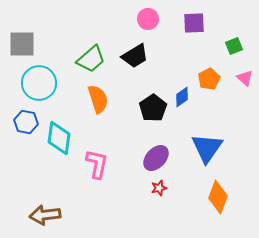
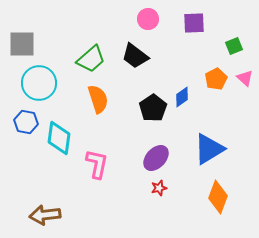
black trapezoid: rotated 68 degrees clockwise
orange pentagon: moved 7 px right
blue triangle: moved 2 px right, 1 px down; rotated 24 degrees clockwise
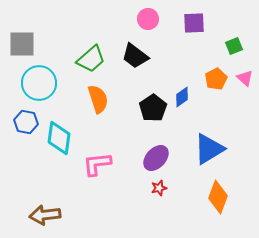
pink L-shape: rotated 108 degrees counterclockwise
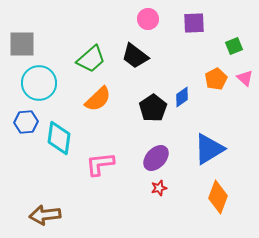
orange semicircle: rotated 64 degrees clockwise
blue hexagon: rotated 15 degrees counterclockwise
pink L-shape: moved 3 px right
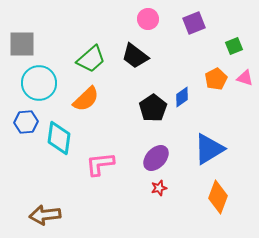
purple square: rotated 20 degrees counterclockwise
pink triangle: rotated 24 degrees counterclockwise
orange semicircle: moved 12 px left
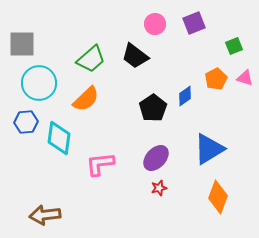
pink circle: moved 7 px right, 5 px down
blue diamond: moved 3 px right, 1 px up
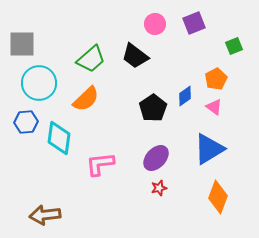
pink triangle: moved 31 px left, 29 px down; rotated 18 degrees clockwise
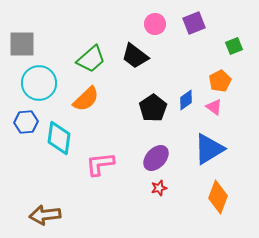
orange pentagon: moved 4 px right, 2 px down
blue diamond: moved 1 px right, 4 px down
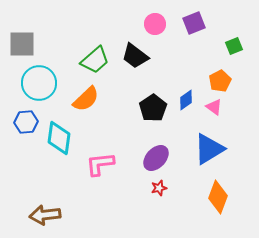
green trapezoid: moved 4 px right, 1 px down
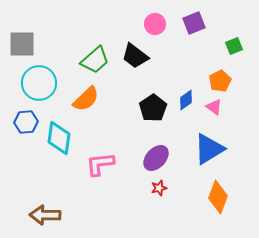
brown arrow: rotated 8 degrees clockwise
